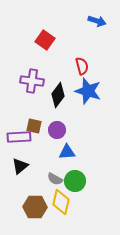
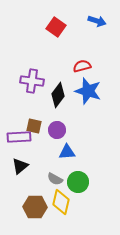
red square: moved 11 px right, 13 px up
red semicircle: rotated 90 degrees counterclockwise
green circle: moved 3 px right, 1 px down
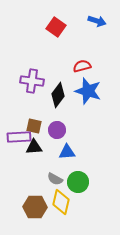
black triangle: moved 14 px right, 19 px up; rotated 36 degrees clockwise
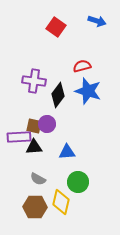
purple cross: moved 2 px right
purple circle: moved 10 px left, 6 px up
gray semicircle: moved 17 px left
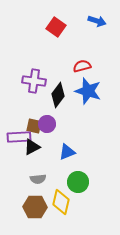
black triangle: moved 2 px left; rotated 24 degrees counterclockwise
blue triangle: rotated 18 degrees counterclockwise
gray semicircle: rotated 35 degrees counterclockwise
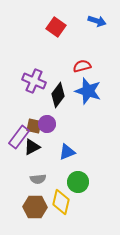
purple cross: rotated 15 degrees clockwise
purple rectangle: rotated 50 degrees counterclockwise
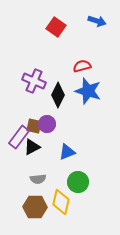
black diamond: rotated 10 degrees counterclockwise
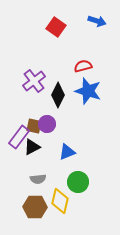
red semicircle: moved 1 px right
purple cross: rotated 30 degrees clockwise
yellow diamond: moved 1 px left, 1 px up
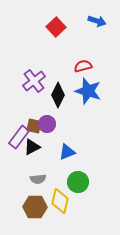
red square: rotated 12 degrees clockwise
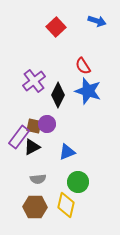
red semicircle: rotated 108 degrees counterclockwise
yellow diamond: moved 6 px right, 4 px down
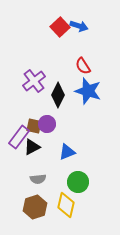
blue arrow: moved 18 px left, 5 px down
red square: moved 4 px right
brown hexagon: rotated 20 degrees counterclockwise
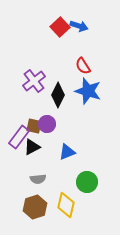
green circle: moved 9 px right
